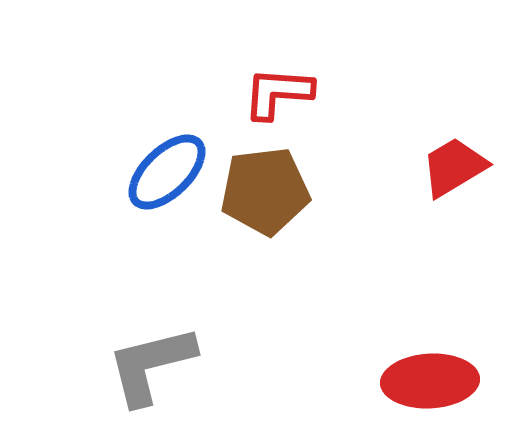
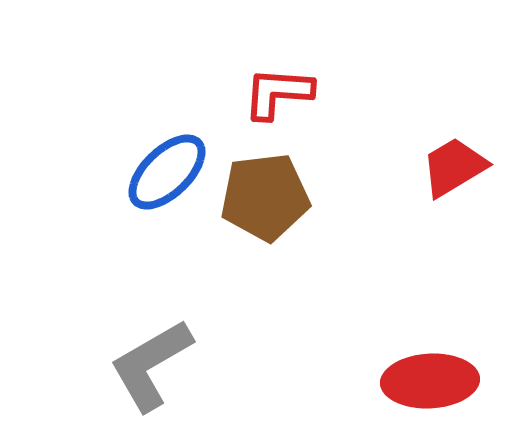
brown pentagon: moved 6 px down
gray L-shape: rotated 16 degrees counterclockwise
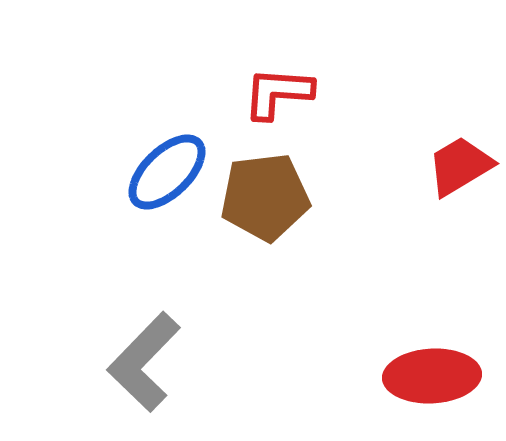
red trapezoid: moved 6 px right, 1 px up
gray L-shape: moved 7 px left, 3 px up; rotated 16 degrees counterclockwise
red ellipse: moved 2 px right, 5 px up
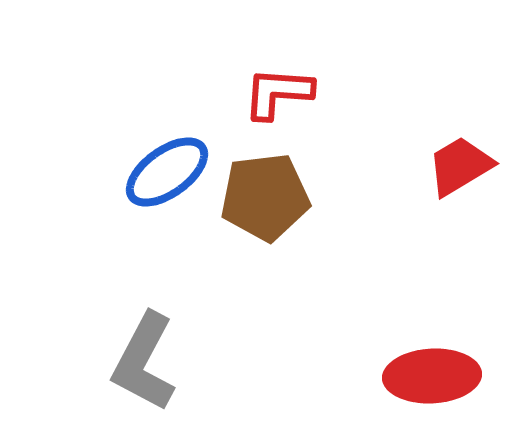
blue ellipse: rotated 8 degrees clockwise
gray L-shape: rotated 16 degrees counterclockwise
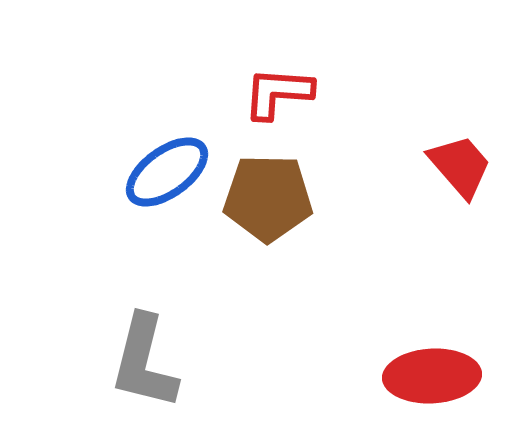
red trapezoid: rotated 80 degrees clockwise
brown pentagon: moved 3 px right, 1 px down; rotated 8 degrees clockwise
gray L-shape: rotated 14 degrees counterclockwise
